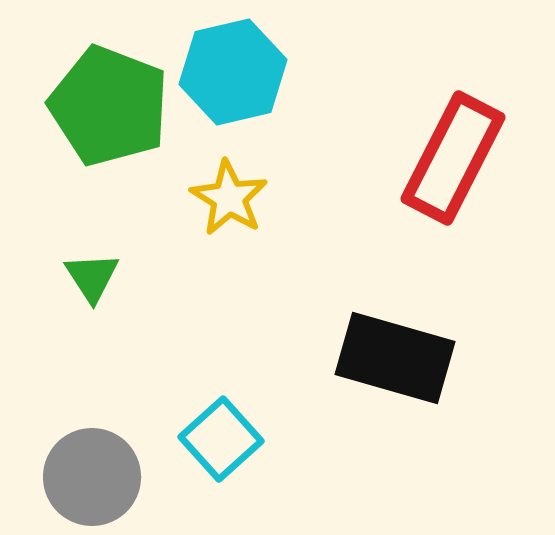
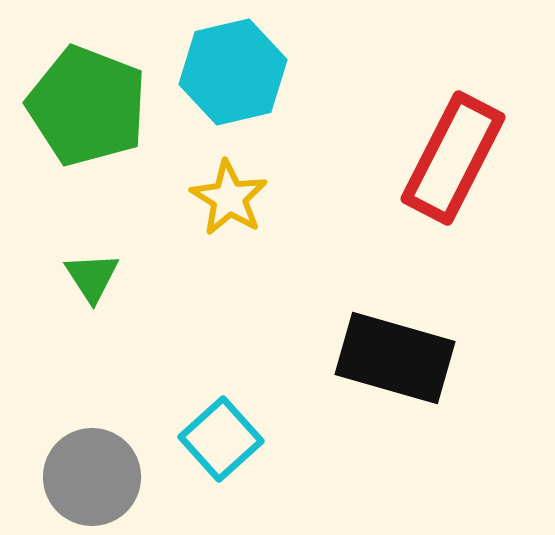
green pentagon: moved 22 px left
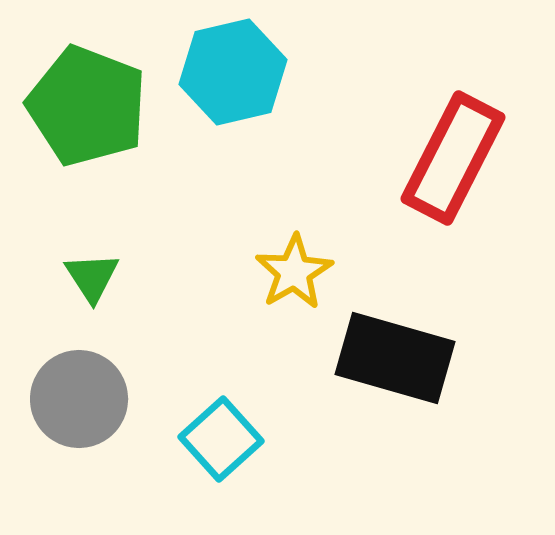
yellow star: moved 65 px right, 74 px down; rotated 10 degrees clockwise
gray circle: moved 13 px left, 78 px up
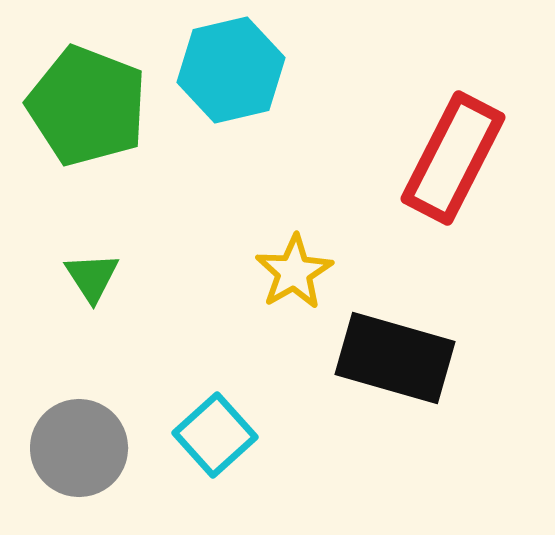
cyan hexagon: moved 2 px left, 2 px up
gray circle: moved 49 px down
cyan square: moved 6 px left, 4 px up
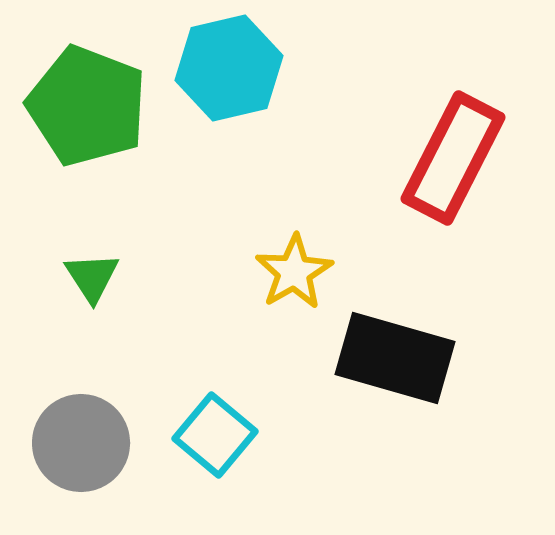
cyan hexagon: moved 2 px left, 2 px up
cyan square: rotated 8 degrees counterclockwise
gray circle: moved 2 px right, 5 px up
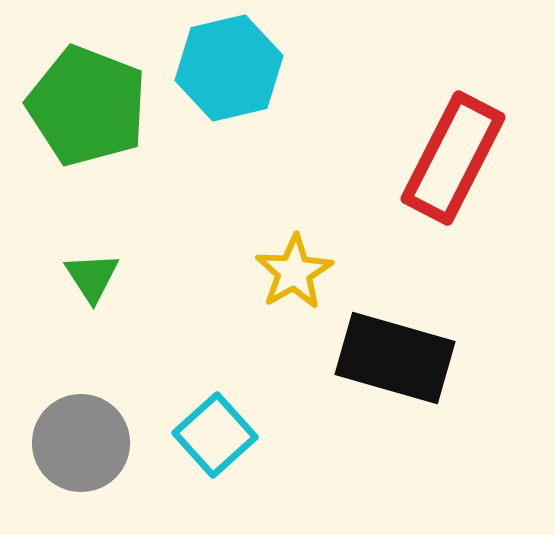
cyan square: rotated 8 degrees clockwise
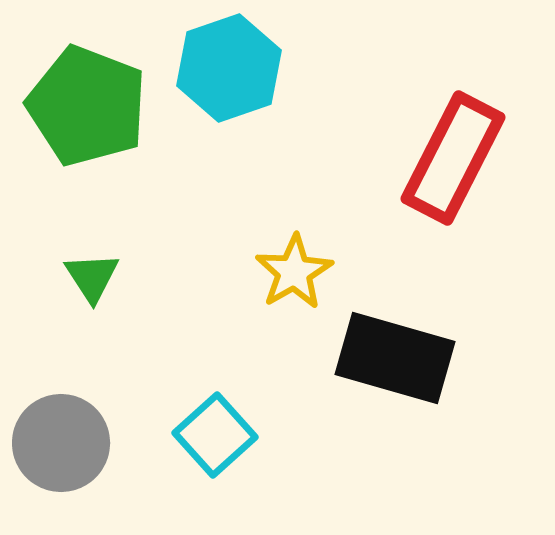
cyan hexagon: rotated 6 degrees counterclockwise
gray circle: moved 20 px left
